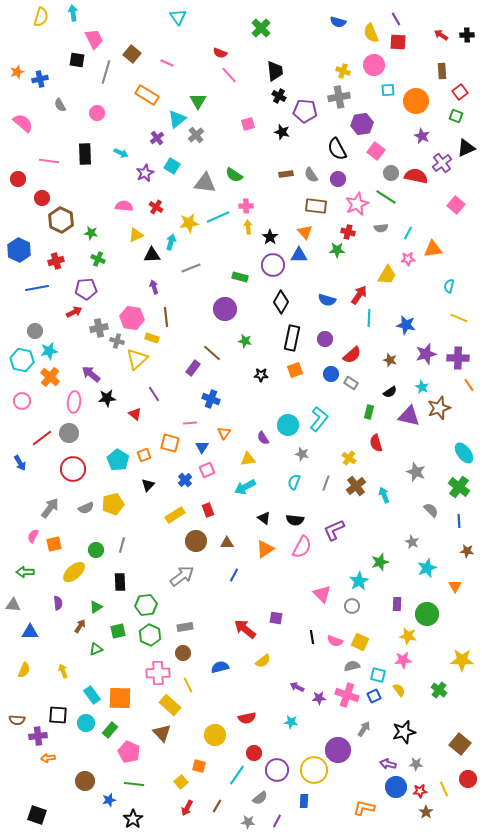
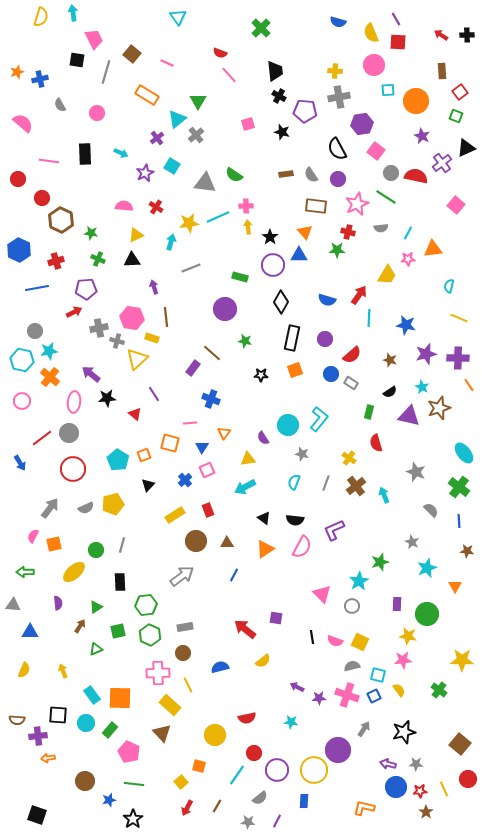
yellow cross at (343, 71): moved 8 px left; rotated 16 degrees counterclockwise
black triangle at (152, 255): moved 20 px left, 5 px down
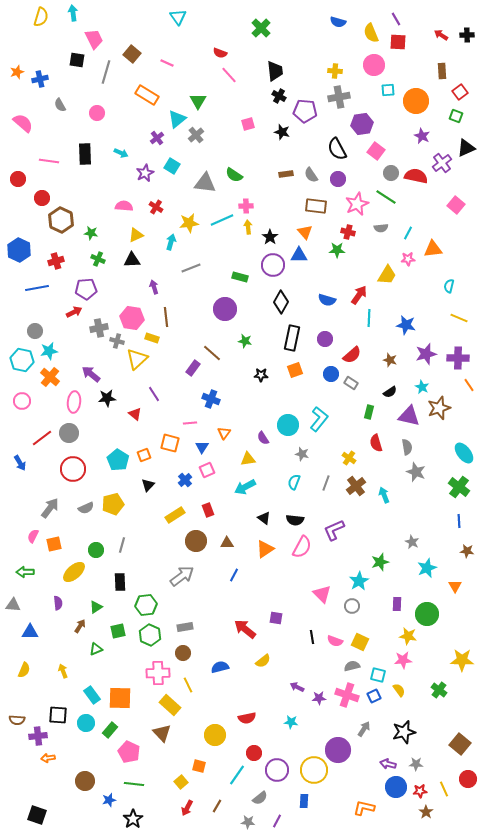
cyan line at (218, 217): moved 4 px right, 3 px down
gray semicircle at (431, 510): moved 24 px left, 63 px up; rotated 35 degrees clockwise
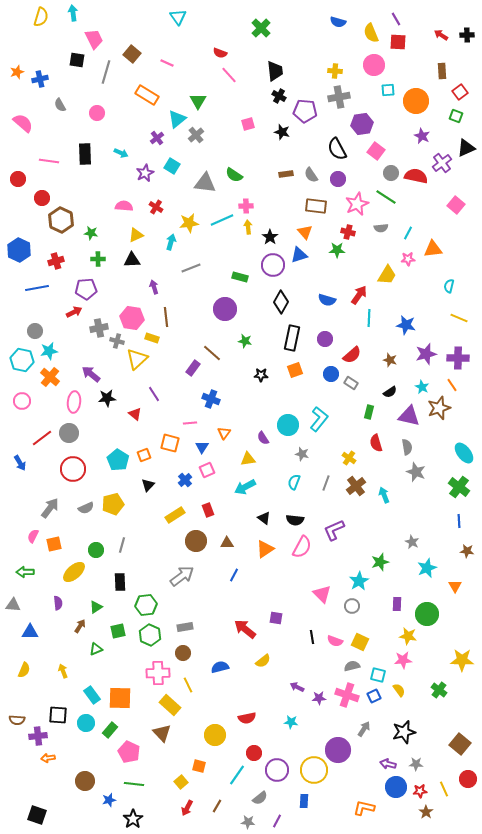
blue triangle at (299, 255): rotated 18 degrees counterclockwise
green cross at (98, 259): rotated 24 degrees counterclockwise
orange line at (469, 385): moved 17 px left
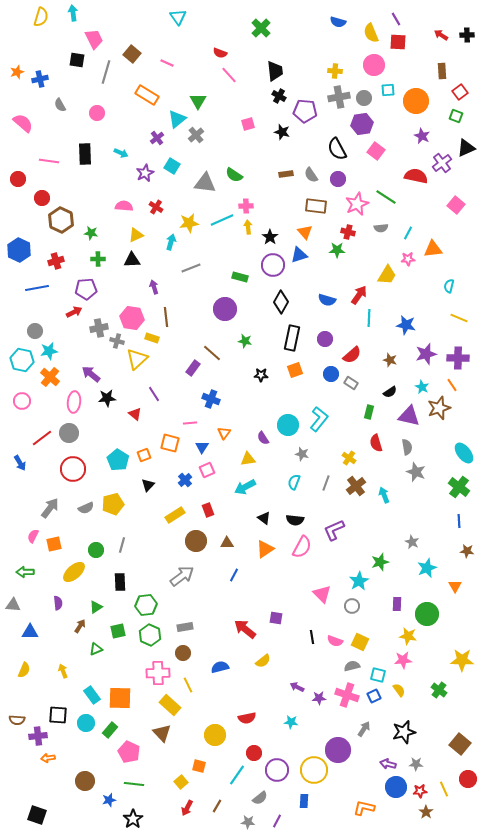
gray circle at (391, 173): moved 27 px left, 75 px up
